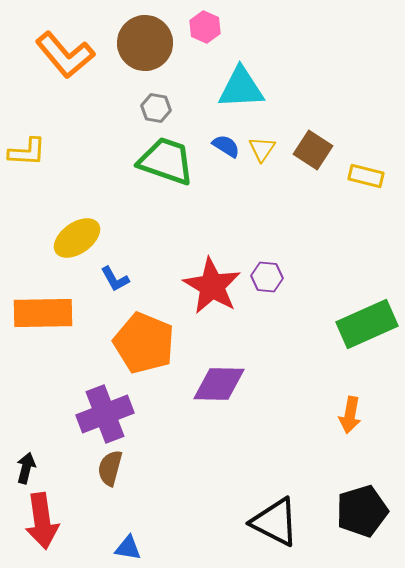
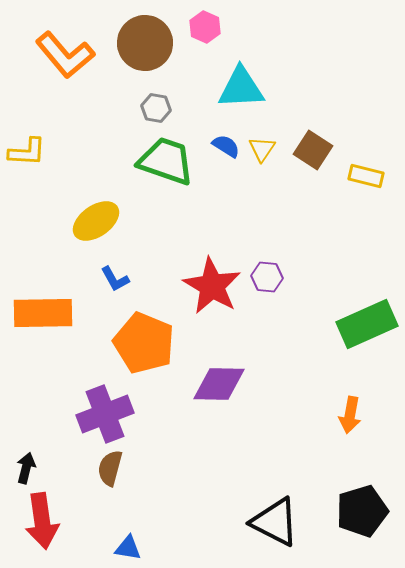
yellow ellipse: moved 19 px right, 17 px up
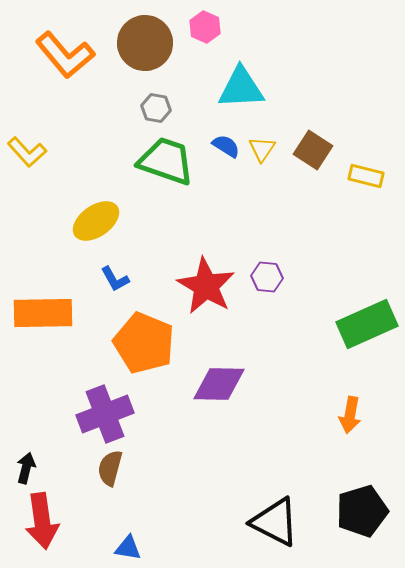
yellow L-shape: rotated 45 degrees clockwise
red star: moved 6 px left
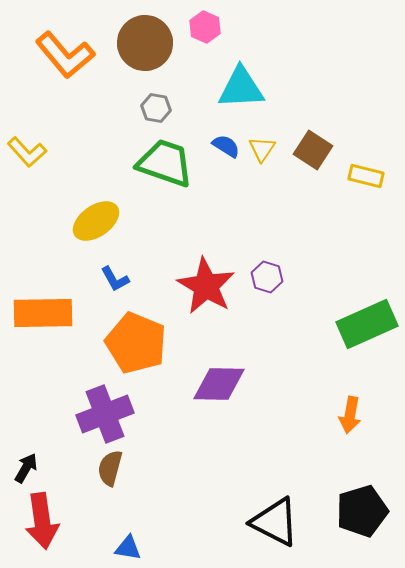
green trapezoid: moved 1 px left, 2 px down
purple hexagon: rotated 12 degrees clockwise
orange pentagon: moved 8 px left
black arrow: rotated 16 degrees clockwise
